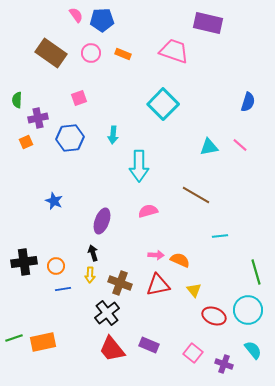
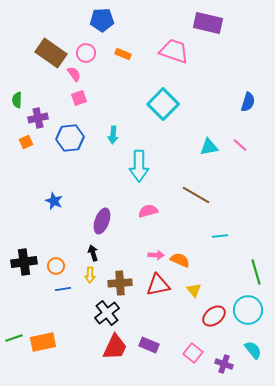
pink semicircle at (76, 15): moved 2 px left, 59 px down
pink circle at (91, 53): moved 5 px left
brown cross at (120, 283): rotated 25 degrees counterclockwise
red ellipse at (214, 316): rotated 60 degrees counterclockwise
red trapezoid at (112, 349): moved 3 px right, 2 px up; rotated 116 degrees counterclockwise
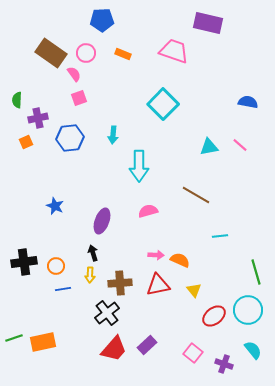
blue semicircle at (248, 102): rotated 96 degrees counterclockwise
blue star at (54, 201): moved 1 px right, 5 px down
purple rectangle at (149, 345): moved 2 px left; rotated 66 degrees counterclockwise
red trapezoid at (115, 347): moved 1 px left, 2 px down; rotated 16 degrees clockwise
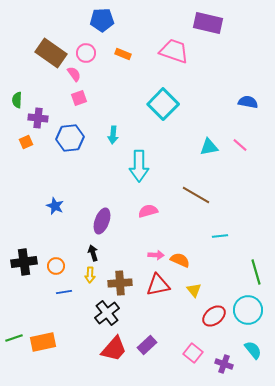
purple cross at (38, 118): rotated 18 degrees clockwise
blue line at (63, 289): moved 1 px right, 3 px down
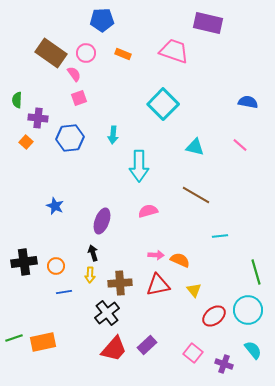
orange square at (26, 142): rotated 24 degrees counterclockwise
cyan triangle at (209, 147): moved 14 px left; rotated 24 degrees clockwise
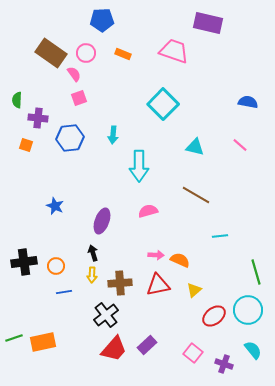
orange square at (26, 142): moved 3 px down; rotated 24 degrees counterclockwise
yellow arrow at (90, 275): moved 2 px right
yellow triangle at (194, 290): rotated 28 degrees clockwise
black cross at (107, 313): moved 1 px left, 2 px down
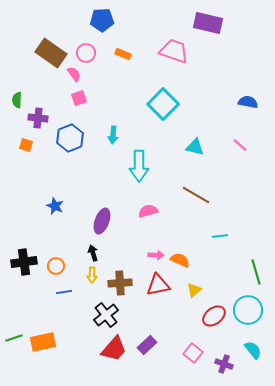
blue hexagon at (70, 138): rotated 16 degrees counterclockwise
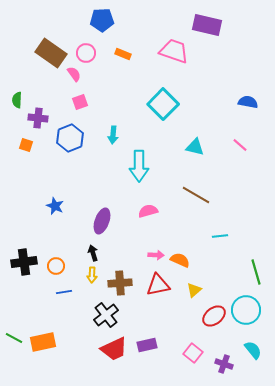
purple rectangle at (208, 23): moved 1 px left, 2 px down
pink square at (79, 98): moved 1 px right, 4 px down
cyan circle at (248, 310): moved 2 px left
green line at (14, 338): rotated 48 degrees clockwise
purple rectangle at (147, 345): rotated 30 degrees clockwise
red trapezoid at (114, 349): rotated 24 degrees clockwise
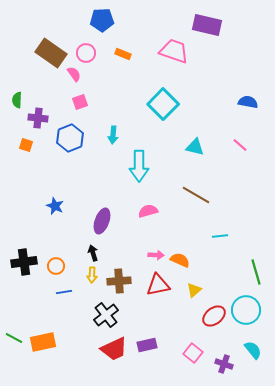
brown cross at (120, 283): moved 1 px left, 2 px up
